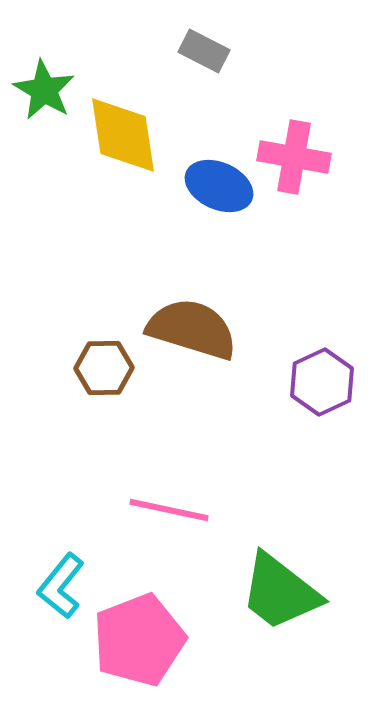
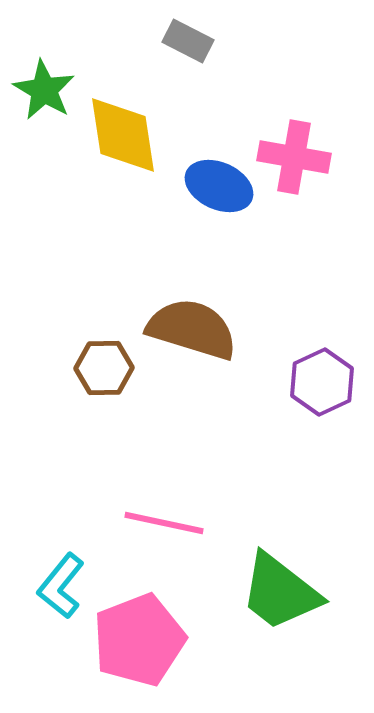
gray rectangle: moved 16 px left, 10 px up
pink line: moved 5 px left, 13 px down
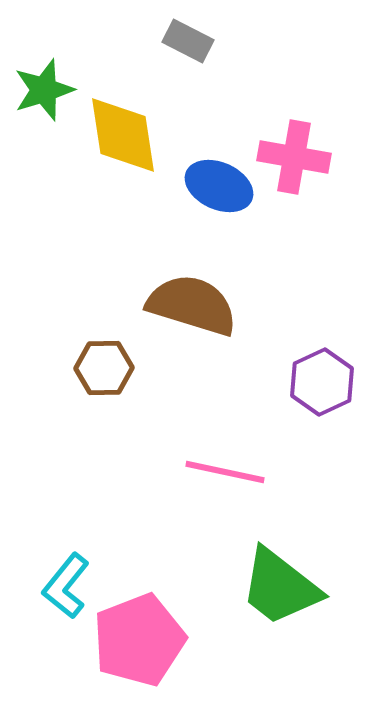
green star: rotated 24 degrees clockwise
brown semicircle: moved 24 px up
pink line: moved 61 px right, 51 px up
cyan L-shape: moved 5 px right
green trapezoid: moved 5 px up
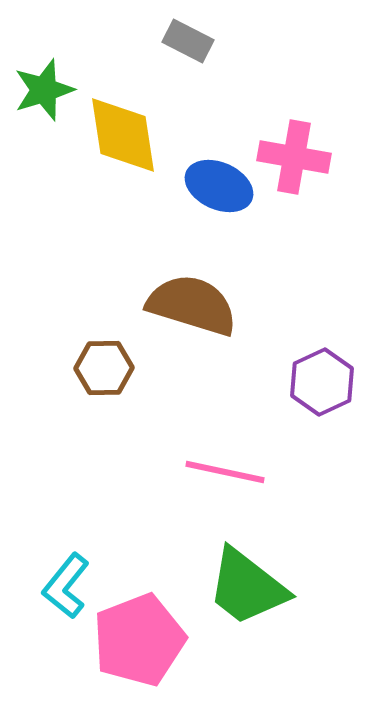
green trapezoid: moved 33 px left
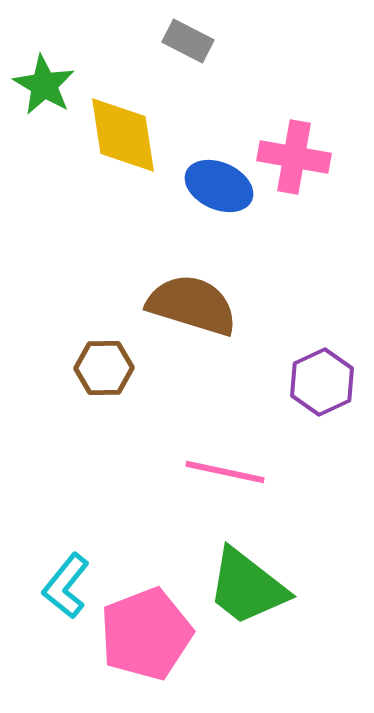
green star: moved 5 px up; rotated 24 degrees counterclockwise
pink pentagon: moved 7 px right, 6 px up
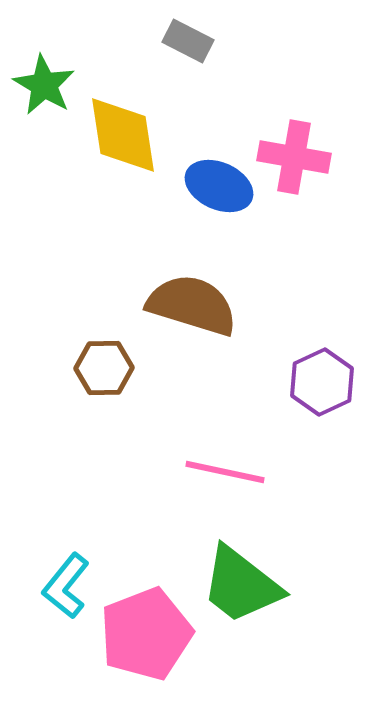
green trapezoid: moved 6 px left, 2 px up
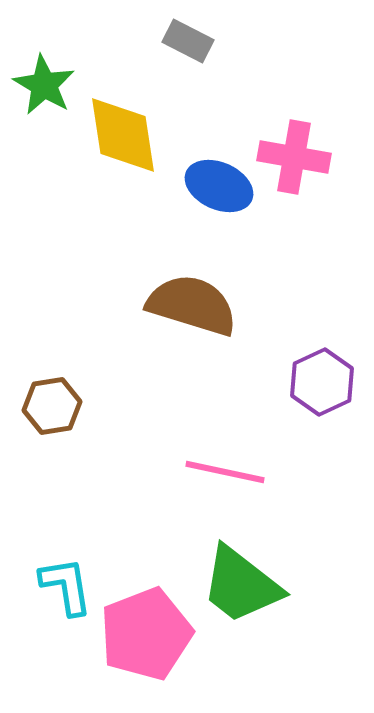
brown hexagon: moved 52 px left, 38 px down; rotated 8 degrees counterclockwise
cyan L-shape: rotated 132 degrees clockwise
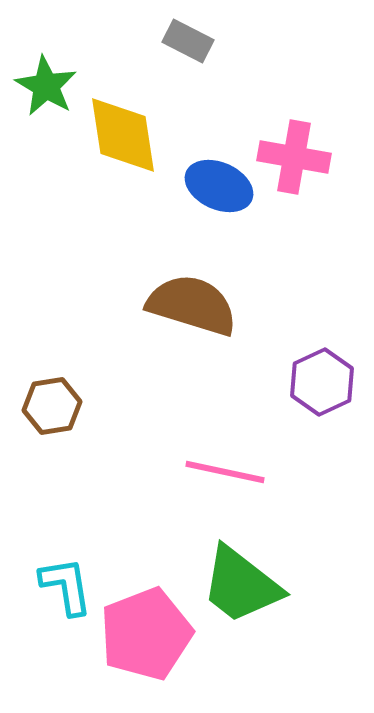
green star: moved 2 px right, 1 px down
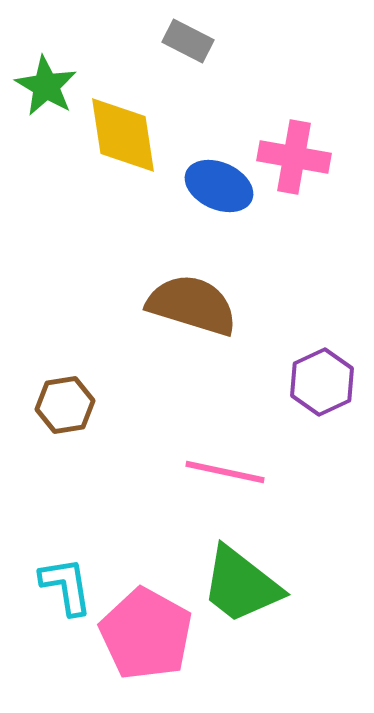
brown hexagon: moved 13 px right, 1 px up
pink pentagon: rotated 22 degrees counterclockwise
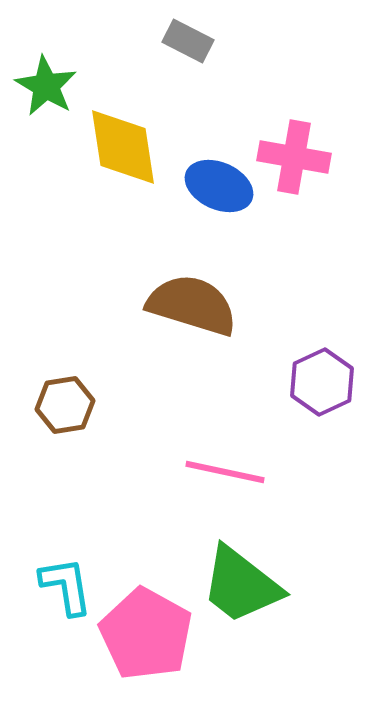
yellow diamond: moved 12 px down
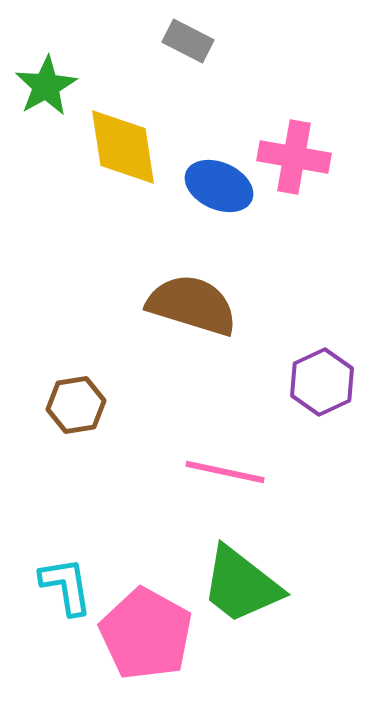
green star: rotated 12 degrees clockwise
brown hexagon: moved 11 px right
